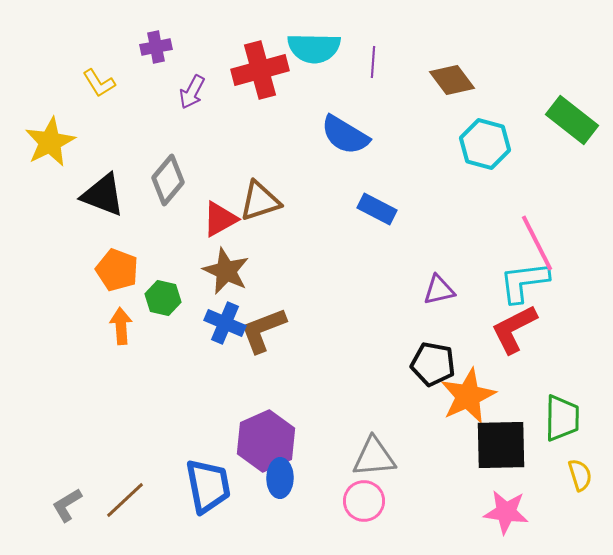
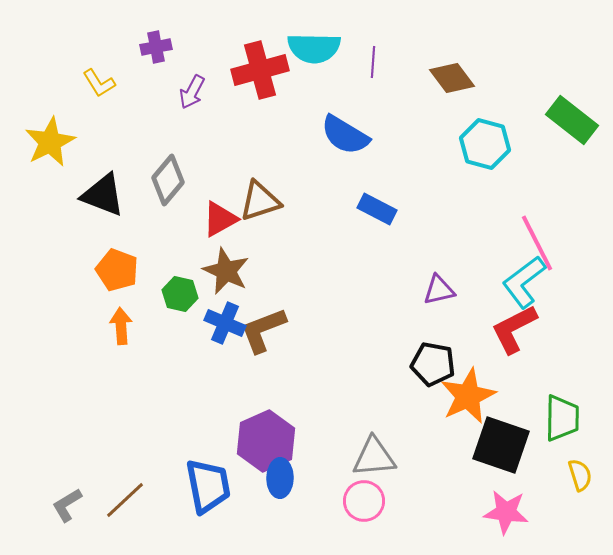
brown diamond: moved 2 px up
cyan L-shape: rotated 30 degrees counterclockwise
green hexagon: moved 17 px right, 4 px up
black square: rotated 20 degrees clockwise
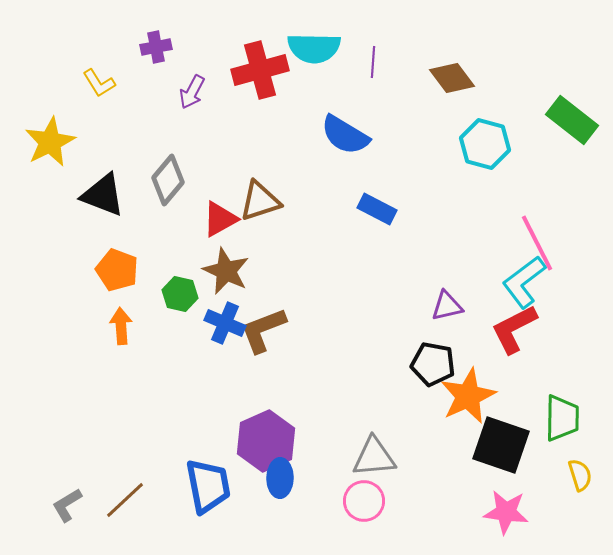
purple triangle: moved 8 px right, 16 px down
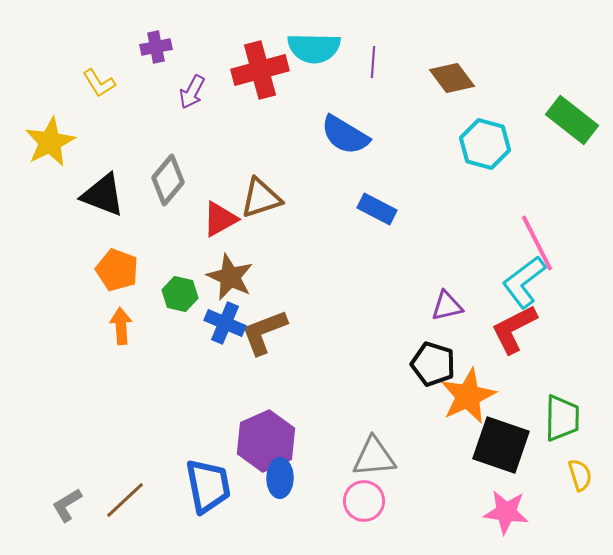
brown triangle: moved 1 px right, 3 px up
brown star: moved 4 px right, 6 px down
brown L-shape: moved 1 px right, 2 px down
black pentagon: rotated 6 degrees clockwise
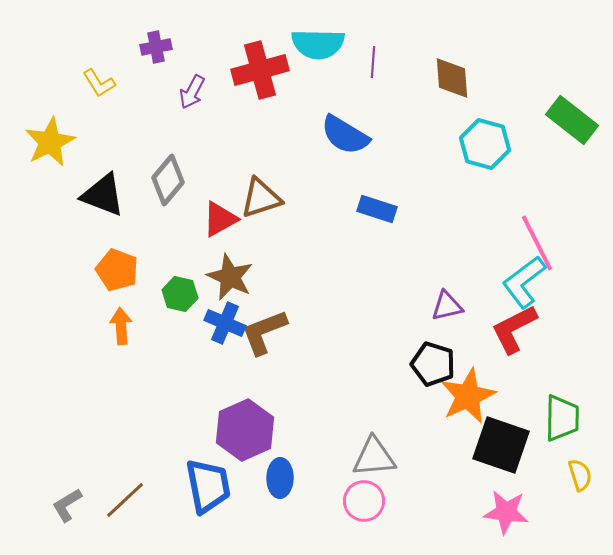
cyan semicircle: moved 4 px right, 4 px up
brown diamond: rotated 33 degrees clockwise
blue rectangle: rotated 9 degrees counterclockwise
purple hexagon: moved 21 px left, 11 px up
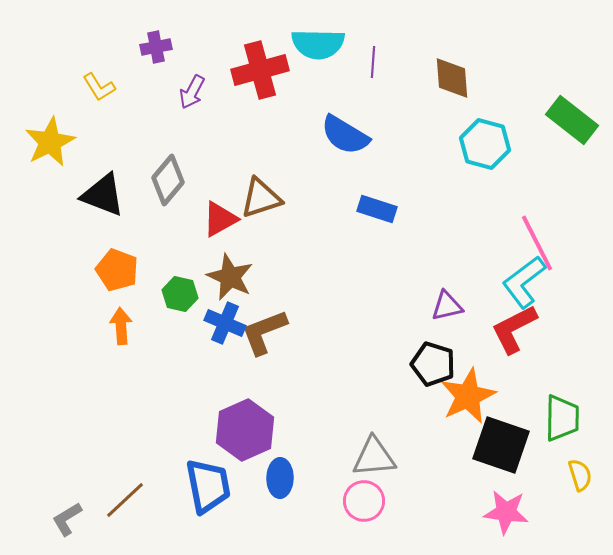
yellow L-shape: moved 4 px down
gray L-shape: moved 14 px down
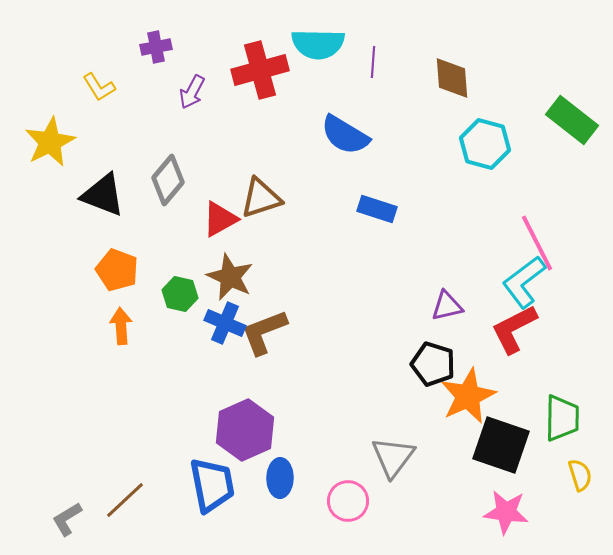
gray triangle: moved 19 px right; rotated 48 degrees counterclockwise
blue trapezoid: moved 4 px right, 1 px up
pink circle: moved 16 px left
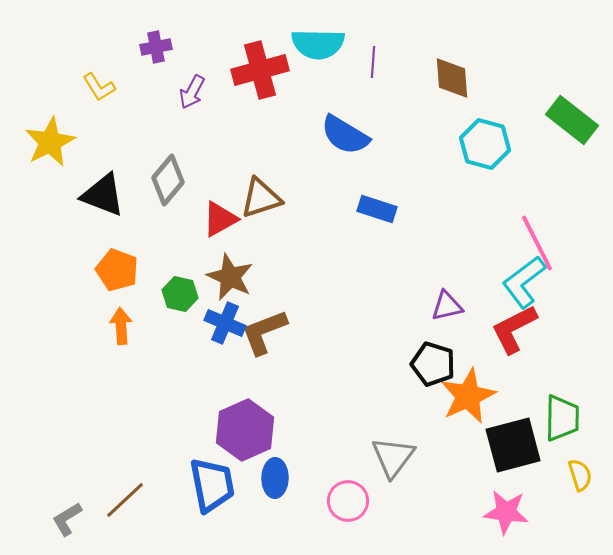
black square: moved 12 px right; rotated 34 degrees counterclockwise
blue ellipse: moved 5 px left
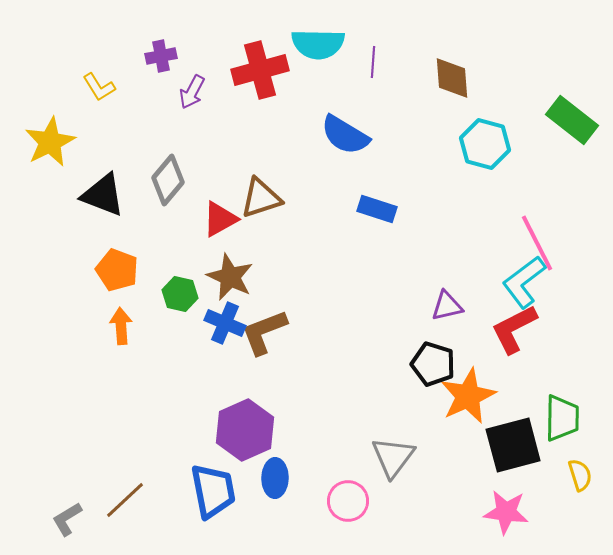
purple cross: moved 5 px right, 9 px down
blue trapezoid: moved 1 px right, 6 px down
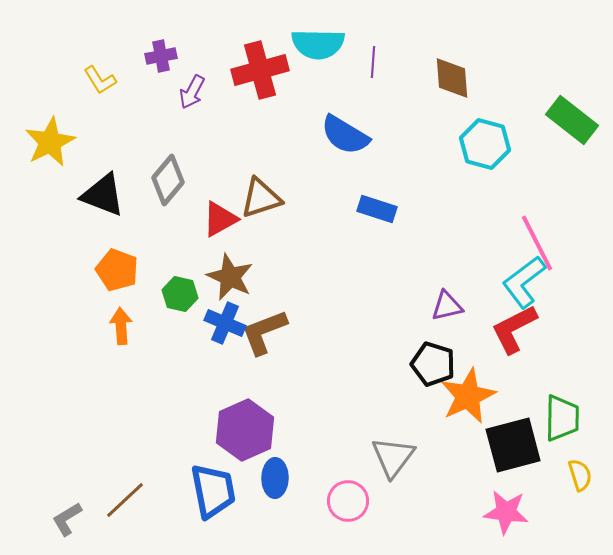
yellow L-shape: moved 1 px right, 7 px up
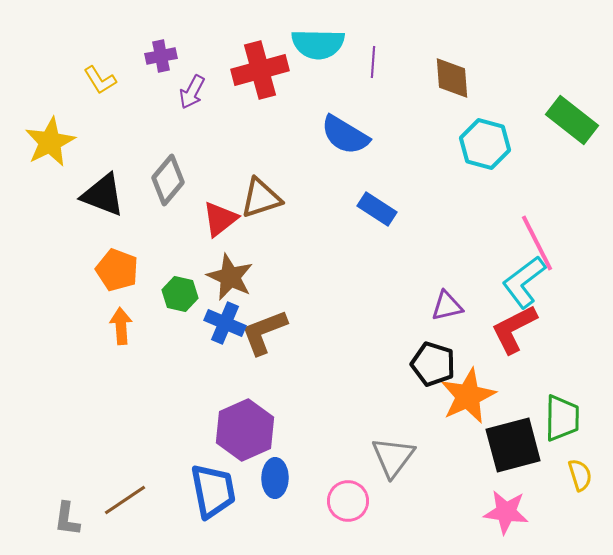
blue rectangle: rotated 15 degrees clockwise
red triangle: rotated 9 degrees counterclockwise
brown line: rotated 9 degrees clockwise
gray L-shape: rotated 51 degrees counterclockwise
